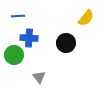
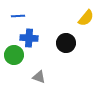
gray triangle: rotated 32 degrees counterclockwise
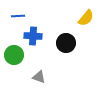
blue cross: moved 4 px right, 2 px up
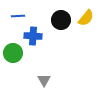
black circle: moved 5 px left, 23 px up
green circle: moved 1 px left, 2 px up
gray triangle: moved 5 px right, 3 px down; rotated 40 degrees clockwise
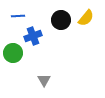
blue cross: rotated 24 degrees counterclockwise
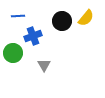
black circle: moved 1 px right, 1 px down
gray triangle: moved 15 px up
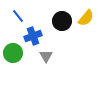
blue line: rotated 56 degrees clockwise
gray triangle: moved 2 px right, 9 px up
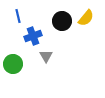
blue line: rotated 24 degrees clockwise
green circle: moved 11 px down
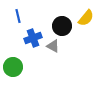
black circle: moved 5 px down
blue cross: moved 2 px down
gray triangle: moved 7 px right, 10 px up; rotated 32 degrees counterclockwise
green circle: moved 3 px down
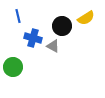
yellow semicircle: rotated 18 degrees clockwise
blue cross: rotated 36 degrees clockwise
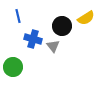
blue cross: moved 1 px down
gray triangle: rotated 24 degrees clockwise
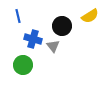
yellow semicircle: moved 4 px right, 2 px up
green circle: moved 10 px right, 2 px up
